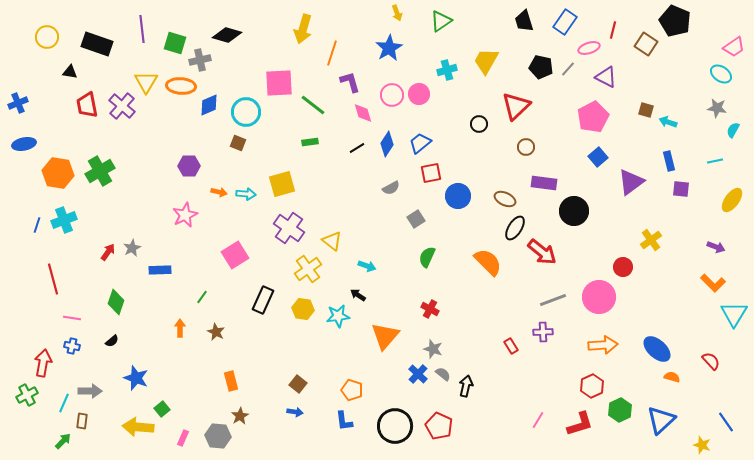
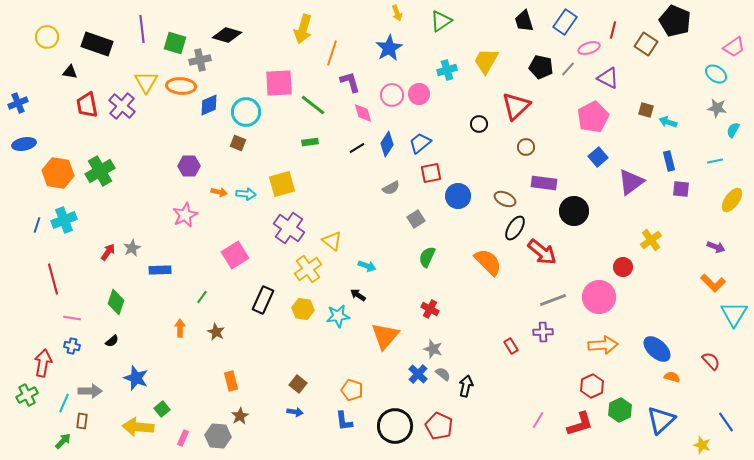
cyan ellipse at (721, 74): moved 5 px left
purple triangle at (606, 77): moved 2 px right, 1 px down
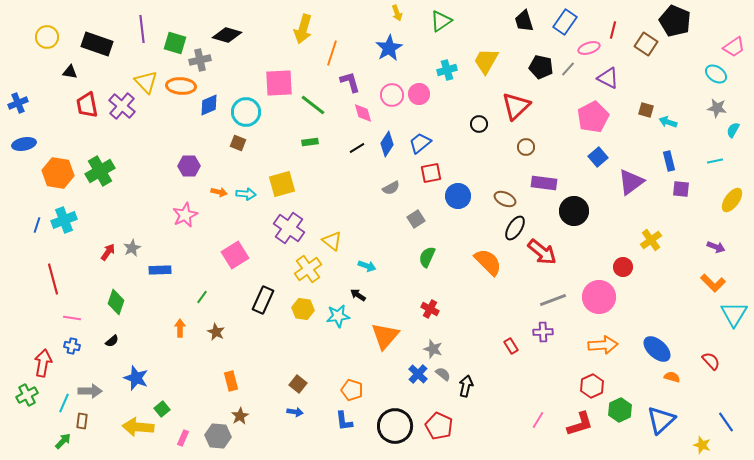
yellow triangle at (146, 82): rotated 15 degrees counterclockwise
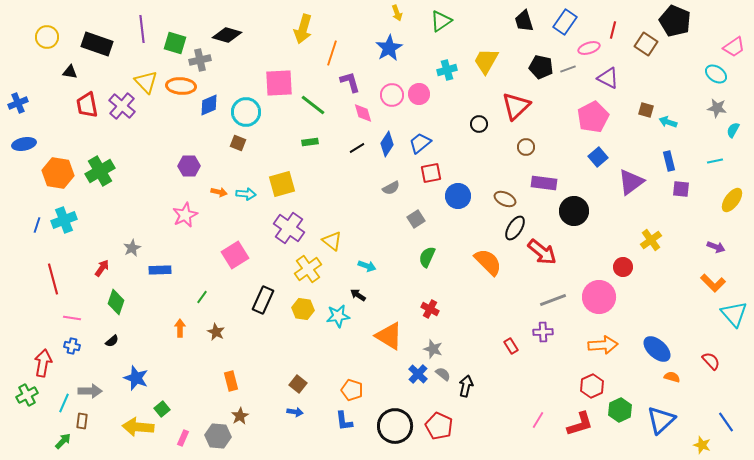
gray line at (568, 69): rotated 28 degrees clockwise
red arrow at (108, 252): moved 6 px left, 16 px down
cyan triangle at (734, 314): rotated 12 degrees counterclockwise
orange triangle at (385, 336): moved 4 px right; rotated 40 degrees counterclockwise
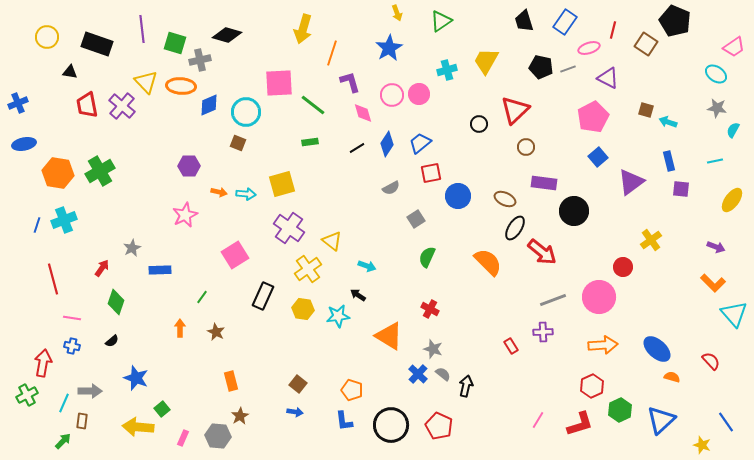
red triangle at (516, 106): moved 1 px left, 4 px down
black rectangle at (263, 300): moved 4 px up
black circle at (395, 426): moved 4 px left, 1 px up
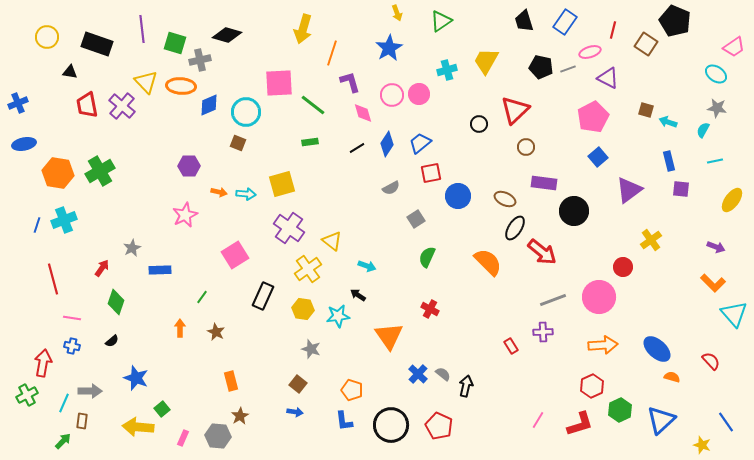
pink ellipse at (589, 48): moved 1 px right, 4 px down
cyan semicircle at (733, 130): moved 30 px left
purple triangle at (631, 182): moved 2 px left, 8 px down
orange triangle at (389, 336): rotated 24 degrees clockwise
gray star at (433, 349): moved 122 px left
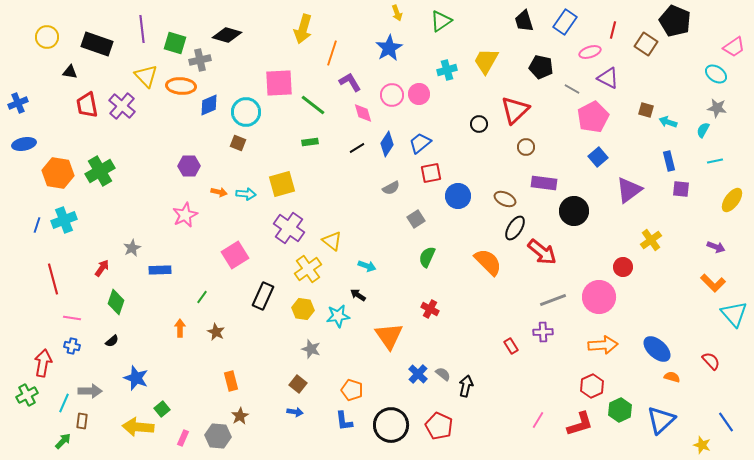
gray line at (568, 69): moved 4 px right, 20 px down; rotated 49 degrees clockwise
yellow triangle at (146, 82): moved 6 px up
purple L-shape at (350, 82): rotated 15 degrees counterclockwise
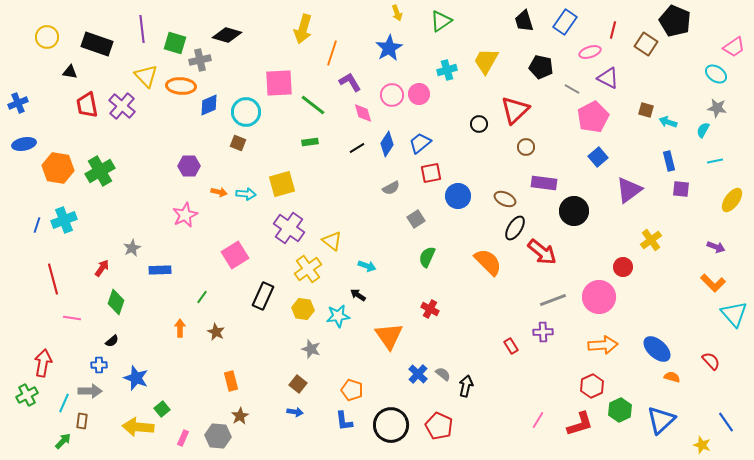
orange hexagon at (58, 173): moved 5 px up
blue cross at (72, 346): moved 27 px right, 19 px down; rotated 14 degrees counterclockwise
